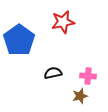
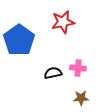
pink cross: moved 10 px left, 8 px up
brown star: moved 1 px right, 2 px down; rotated 14 degrees clockwise
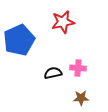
blue pentagon: rotated 12 degrees clockwise
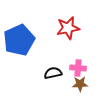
red star: moved 5 px right, 6 px down
brown star: moved 1 px left, 14 px up
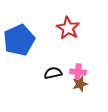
red star: rotated 30 degrees counterclockwise
pink cross: moved 4 px down
brown star: rotated 14 degrees counterclockwise
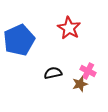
red star: moved 1 px right
pink cross: moved 10 px right, 1 px up; rotated 21 degrees clockwise
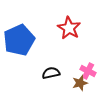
black semicircle: moved 2 px left
brown star: moved 1 px up
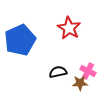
blue pentagon: moved 1 px right
black semicircle: moved 7 px right, 1 px up
brown star: rotated 14 degrees clockwise
